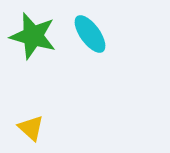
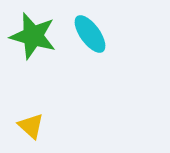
yellow triangle: moved 2 px up
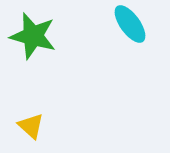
cyan ellipse: moved 40 px right, 10 px up
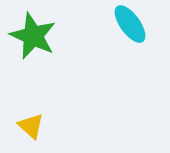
green star: rotated 9 degrees clockwise
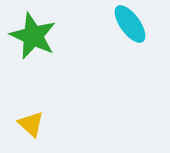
yellow triangle: moved 2 px up
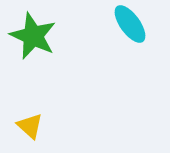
yellow triangle: moved 1 px left, 2 px down
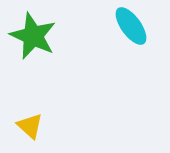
cyan ellipse: moved 1 px right, 2 px down
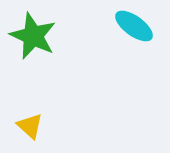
cyan ellipse: moved 3 px right; rotated 18 degrees counterclockwise
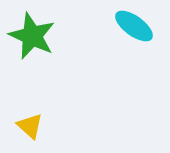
green star: moved 1 px left
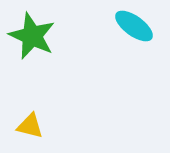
yellow triangle: rotated 28 degrees counterclockwise
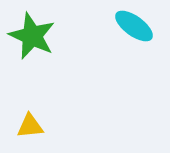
yellow triangle: rotated 20 degrees counterclockwise
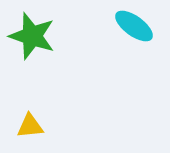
green star: rotated 6 degrees counterclockwise
